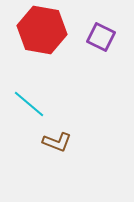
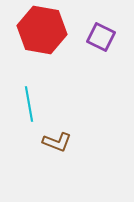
cyan line: rotated 40 degrees clockwise
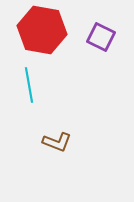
cyan line: moved 19 px up
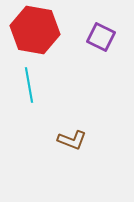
red hexagon: moved 7 px left
brown L-shape: moved 15 px right, 2 px up
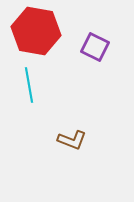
red hexagon: moved 1 px right, 1 px down
purple square: moved 6 px left, 10 px down
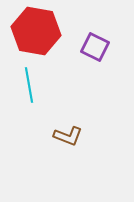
brown L-shape: moved 4 px left, 4 px up
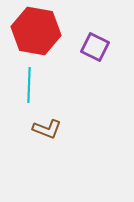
cyan line: rotated 12 degrees clockwise
brown L-shape: moved 21 px left, 7 px up
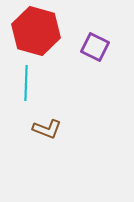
red hexagon: rotated 6 degrees clockwise
cyan line: moved 3 px left, 2 px up
